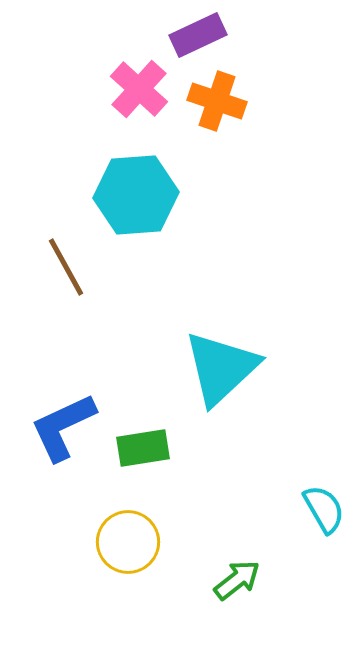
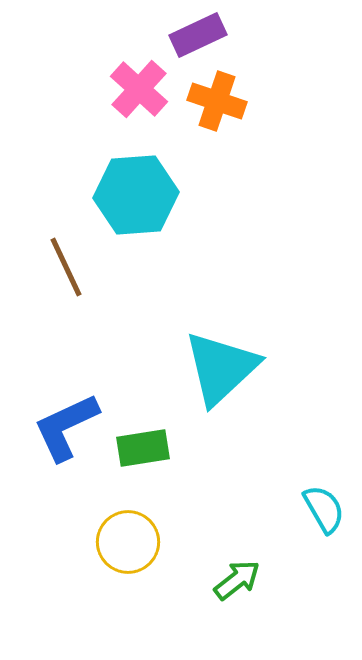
brown line: rotated 4 degrees clockwise
blue L-shape: moved 3 px right
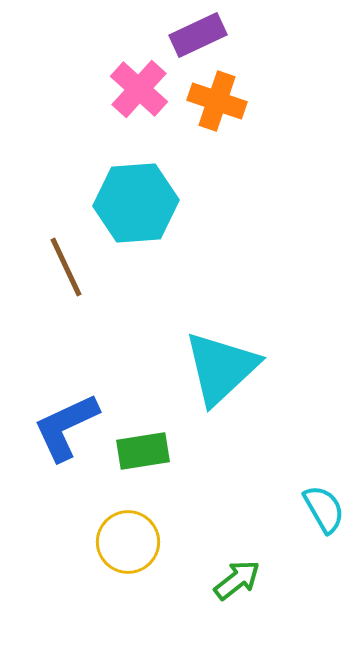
cyan hexagon: moved 8 px down
green rectangle: moved 3 px down
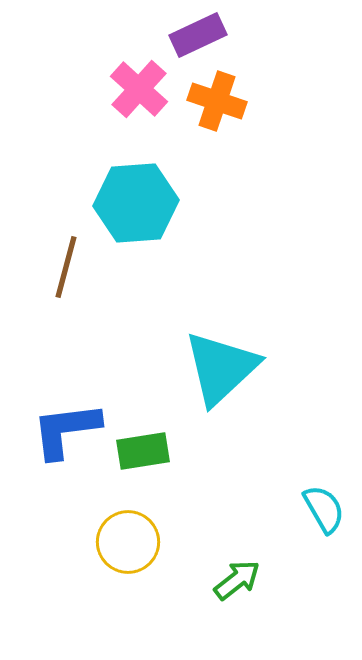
brown line: rotated 40 degrees clockwise
blue L-shape: moved 3 px down; rotated 18 degrees clockwise
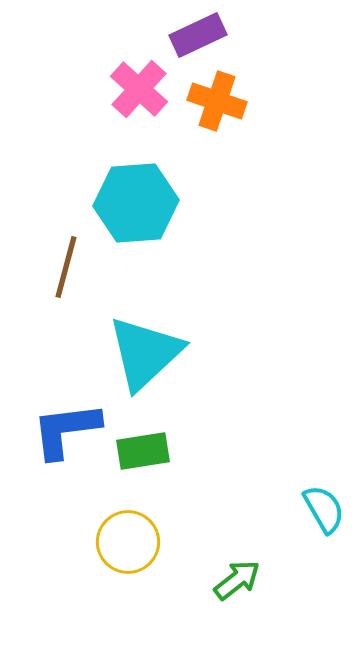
cyan triangle: moved 76 px left, 15 px up
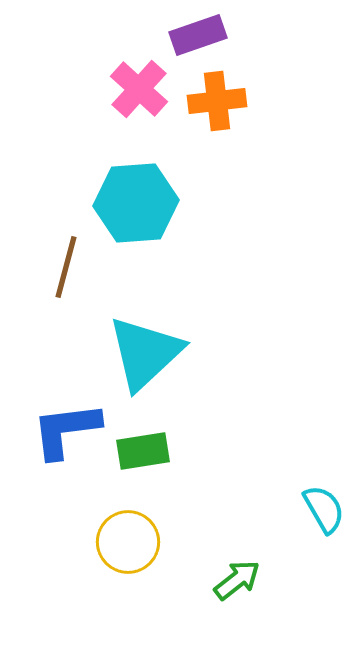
purple rectangle: rotated 6 degrees clockwise
orange cross: rotated 26 degrees counterclockwise
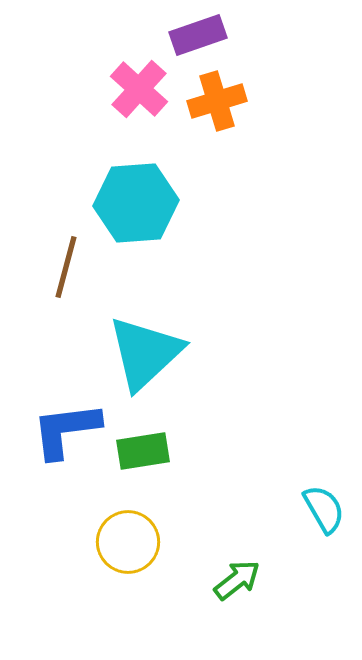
orange cross: rotated 10 degrees counterclockwise
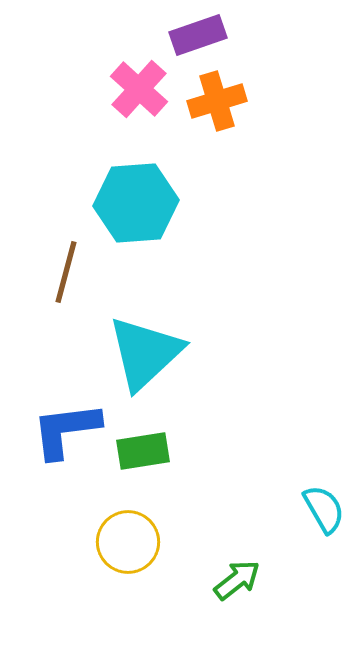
brown line: moved 5 px down
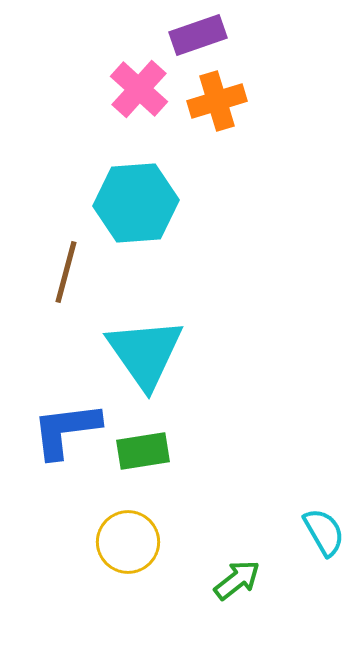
cyan triangle: rotated 22 degrees counterclockwise
cyan semicircle: moved 23 px down
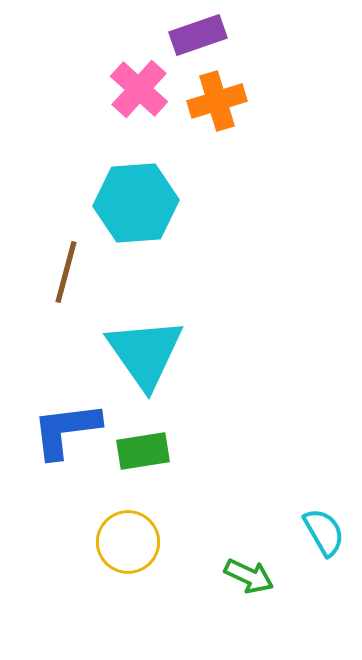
green arrow: moved 12 px right, 4 px up; rotated 63 degrees clockwise
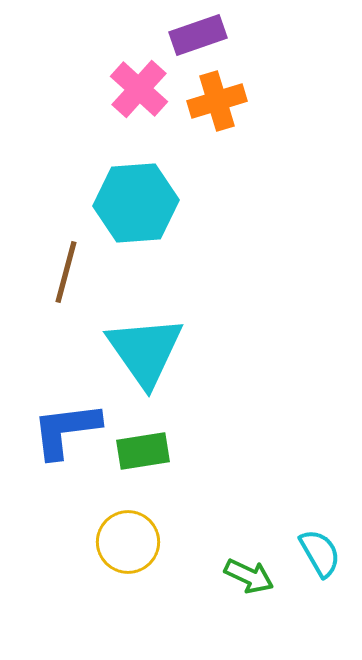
cyan triangle: moved 2 px up
cyan semicircle: moved 4 px left, 21 px down
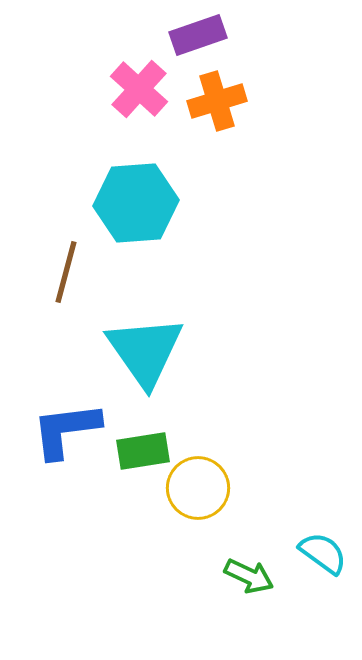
yellow circle: moved 70 px right, 54 px up
cyan semicircle: moved 3 px right; rotated 24 degrees counterclockwise
